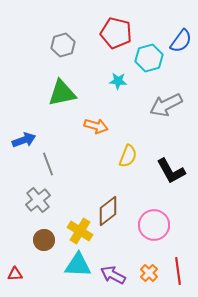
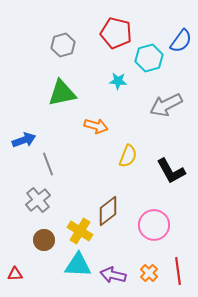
purple arrow: rotated 15 degrees counterclockwise
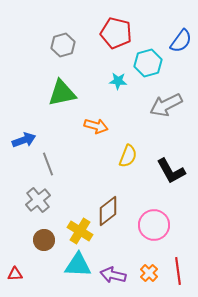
cyan hexagon: moved 1 px left, 5 px down
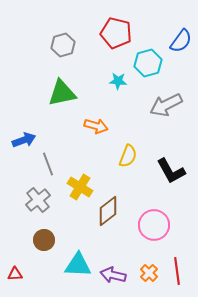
yellow cross: moved 44 px up
red line: moved 1 px left
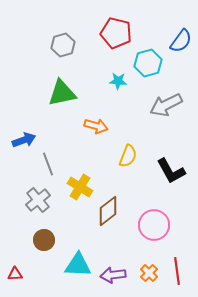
purple arrow: rotated 20 degrees counterclockwise
